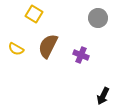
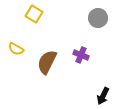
brown semicircle: moved 1 px left, 16 px down
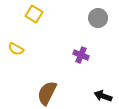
brown semicircle: moved 31 px down
black arrow: rotated 84 degrees clockwise
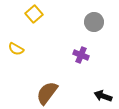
yellow square: rotated 18 degrees clockwise
gray circle: moved 4 px left, 4 px down
brown semicircle: rotated 10 degrees clockwise
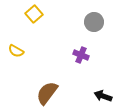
yellow semicircle: moved 2 px down
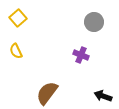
yellow square: moved 16 px left, 4 px down
yellow semicircle: rotated 35 degrees clockwise
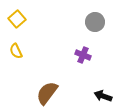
yellow square: moved 1 px left, 1 px down
gray circle: moved 1 px right
purple cross: moved 2 px right
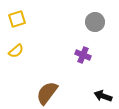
yellow square: rotated 24 degrees clockwise
yellow semicircle: rotated 105 degrees counterclockwise
